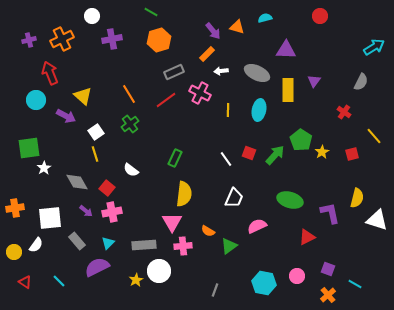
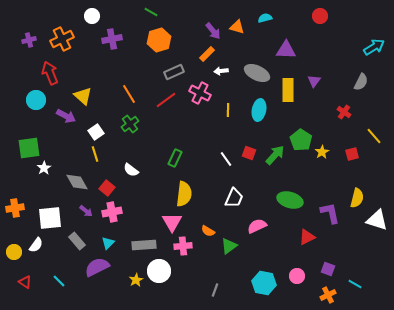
orange cross at (328, 295): rotated 14 degrees clockwise
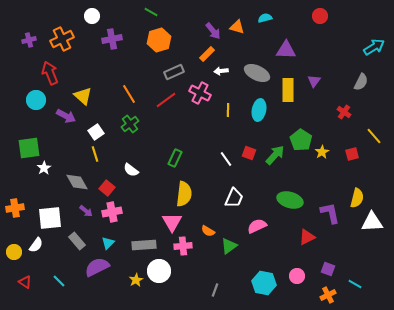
white triangle at (377, 220): moved 5 px left, 2 px down; rotated 20 degrees counterclockwise
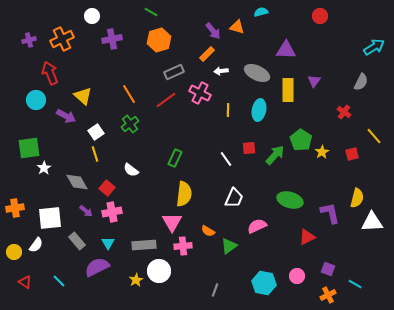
cyan semicircle at (265, 18): moved 4 px left, 6 px up
red square at (249, 153): moved 5 px up; rotated 24 degrees counterclockwise
cyan triangle at (108, 243): rotated 16 degrees counterclockwise
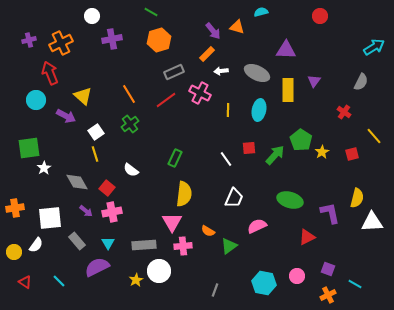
orange cross at (62, 39): moved 1 px left, 4 px down
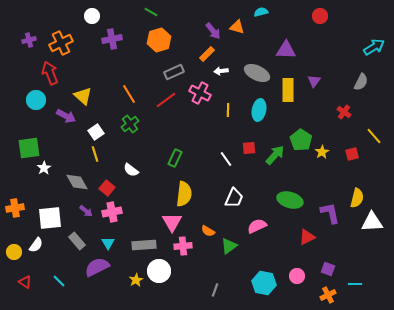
cyan line at (355, 284): rotated 32 degrees counterclockwise
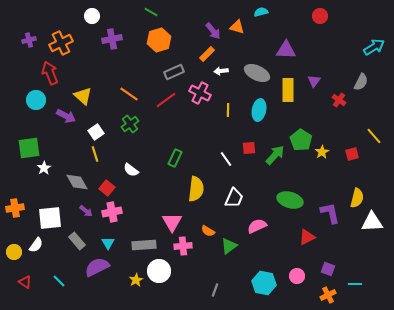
orange line at (129, 94): rotated 24 degrees counterclockwise
red cross at (344, 112): moved 5 px left, 12 px up
yellow semicircle at (184, 194): moved 12 px right, 5 px up
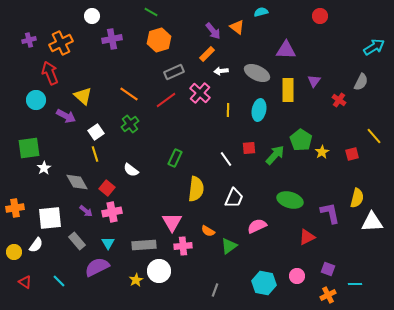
orange triangle at (237, 27): rotated 21 degrees clockwise
pink cross at (200, 93): rotated 15 degrees clockwise
